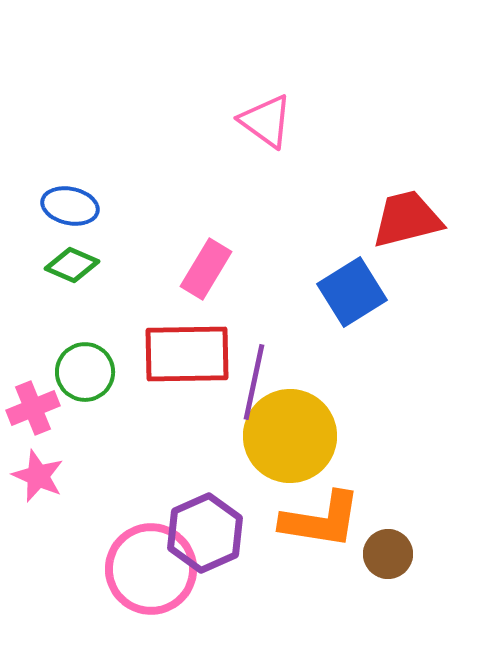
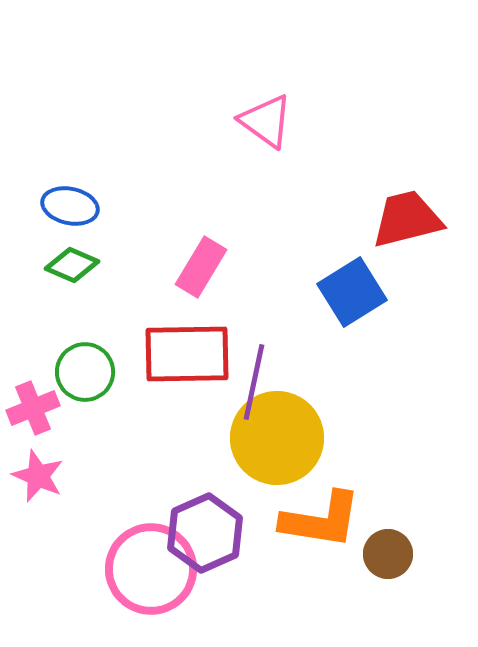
pink rectangle: moved 5 px left, 2 px up
yellow circle: moved 13 px left, 2 px down
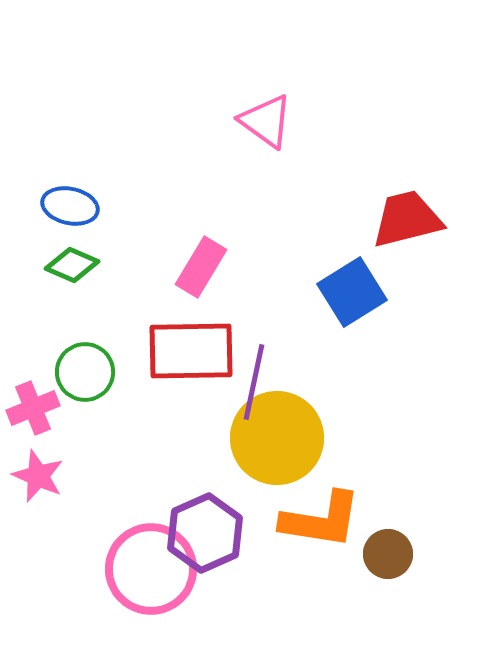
red rectangle: moved 4 px right, 3 px up
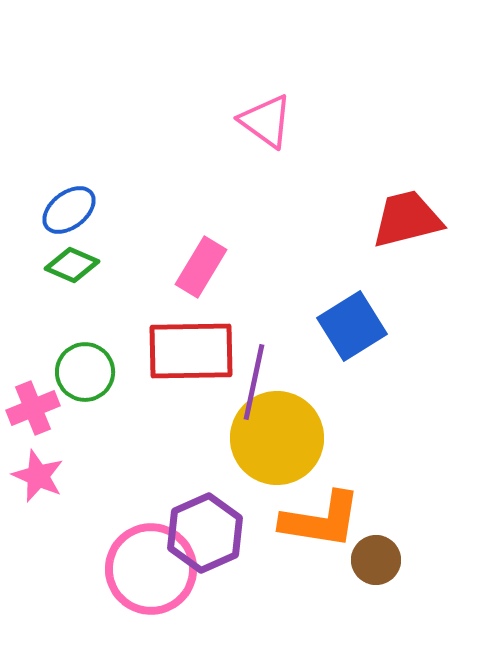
blue ellipse: moved 1 px left, 4 px down; rotated 50 degrees counterclockwise
blue square: moved 34 px down
brown circle: moved 12 px left, 6 px down
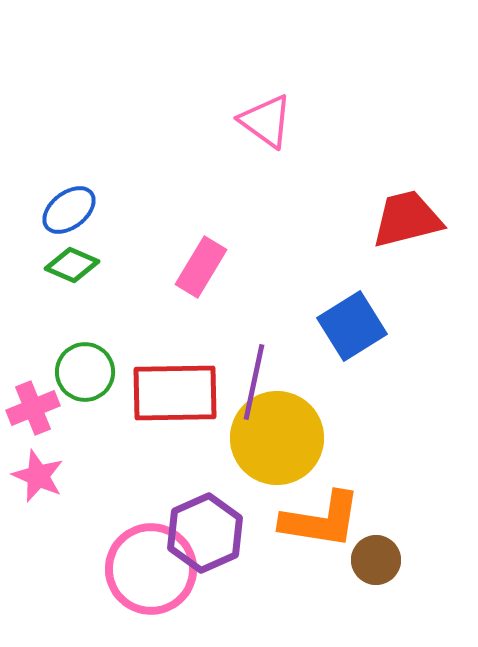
red rectangle: moved 16 px left, 42 px down
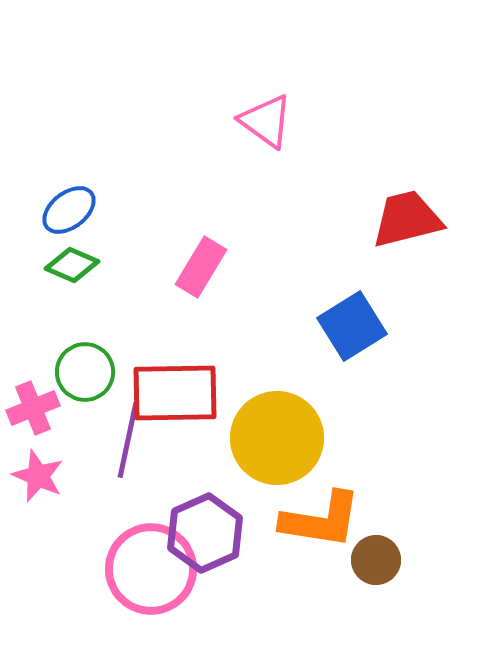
purple line: moved 126 px left, 58 px down
